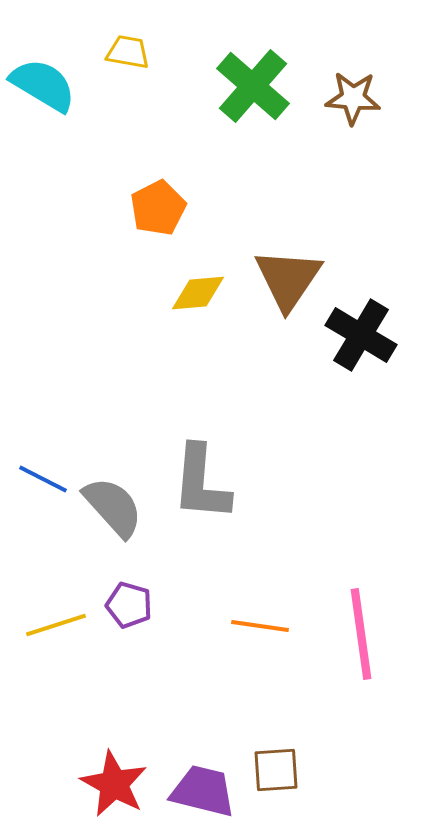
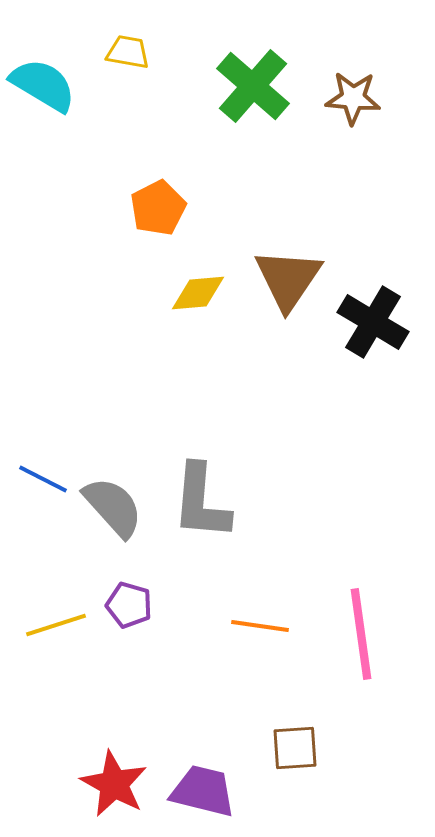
black cross: moved 12 px right, 13 px up
gray L-shape: moved 19 px down
brown square: moved 19 px right, 22 px up
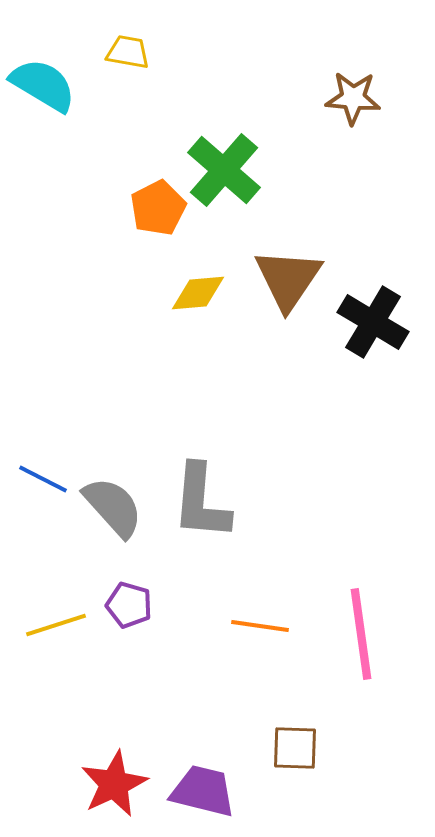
green cross: moved 29 px left, 84 px down
brown square: rotated 6 degrees clockwise
red star: rotated 18 degrees clockwise
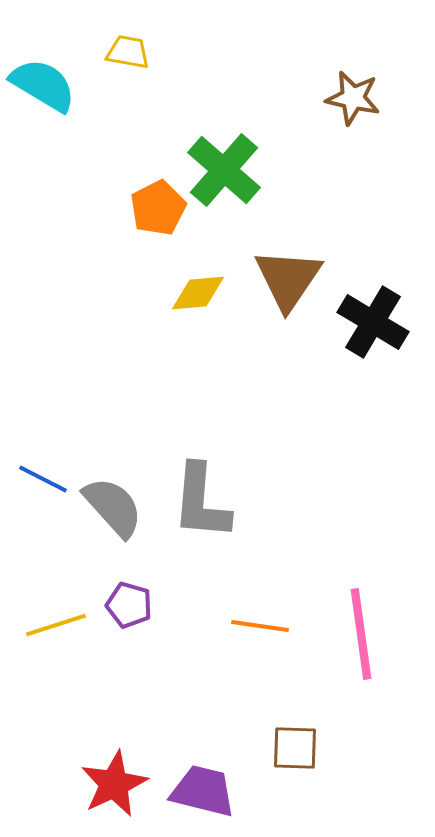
brown star: rotated 8 degrees clockwise
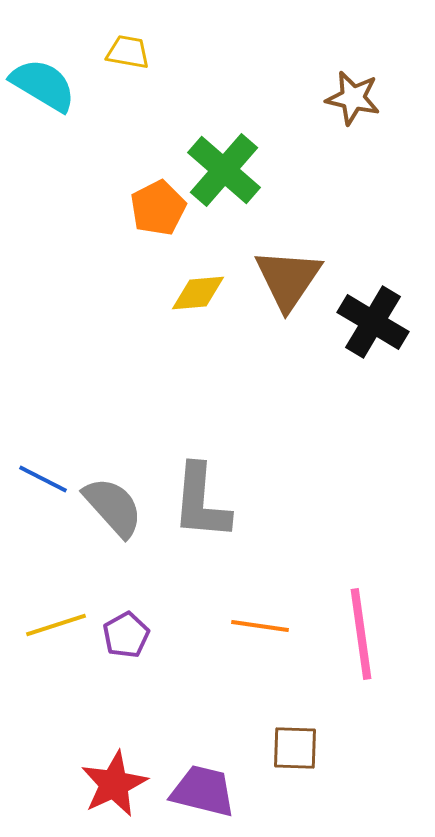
purple pentagon: moved 3 px left, 30 px down; rotated 27 degrees clockwise
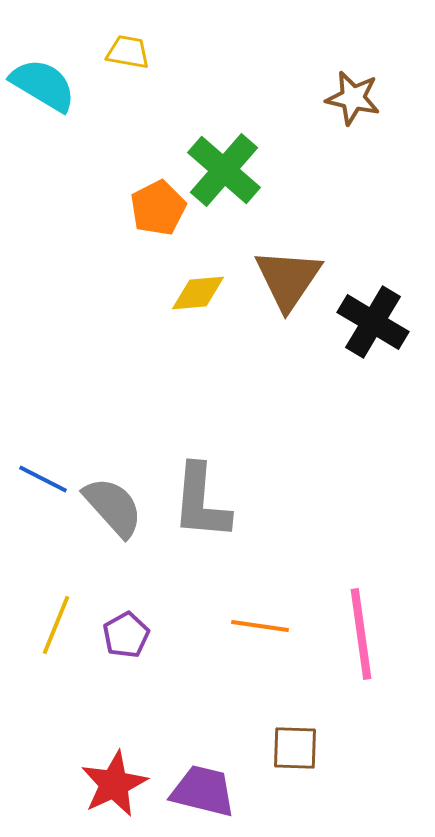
yellow line: rotated 50 degrees counterclockwise
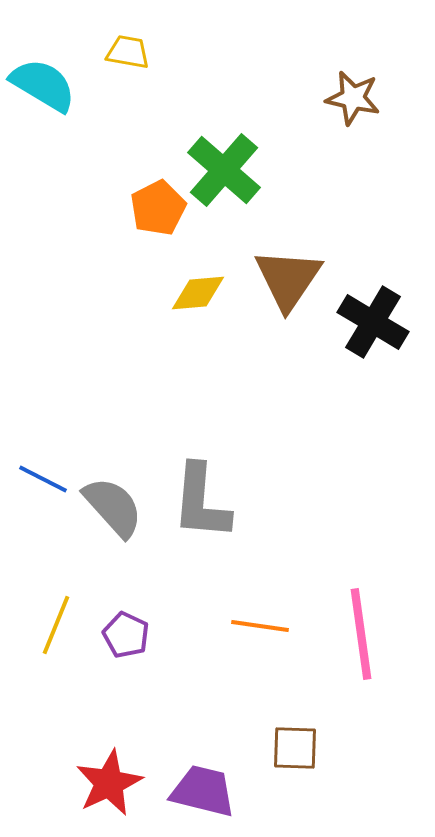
purple pentagon: rotated 18 degrees counterclockwise
red star: moved 5 px left, 1 px up
